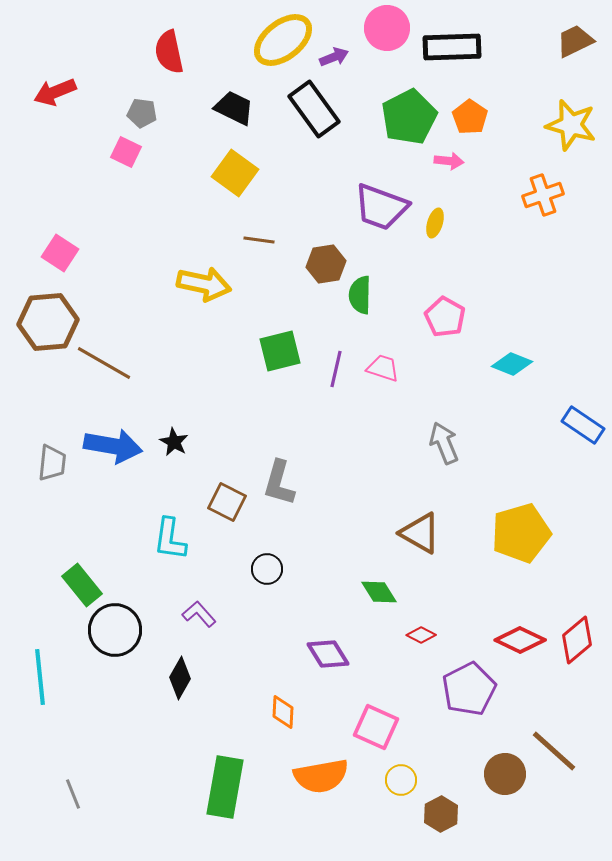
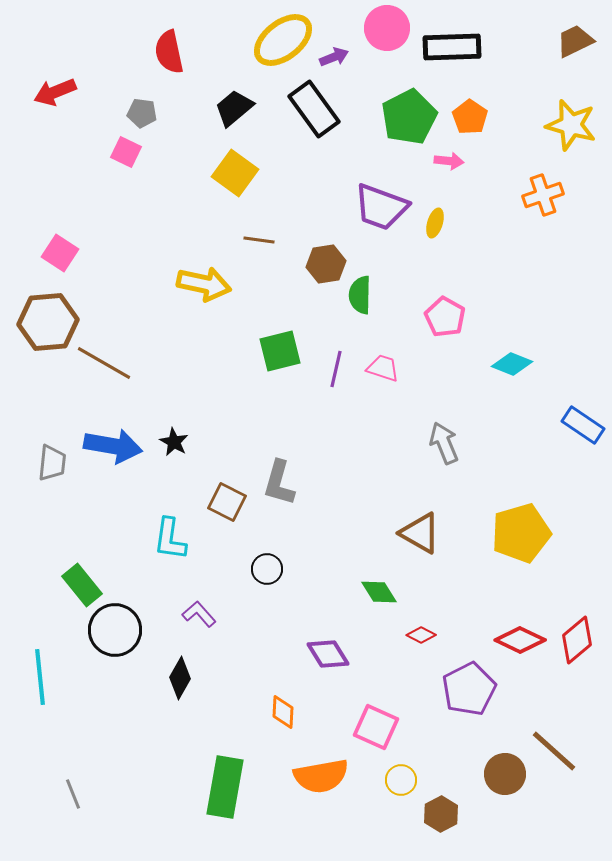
black trapezoid at (234, 108): rotated 66 degrees counterclockwise
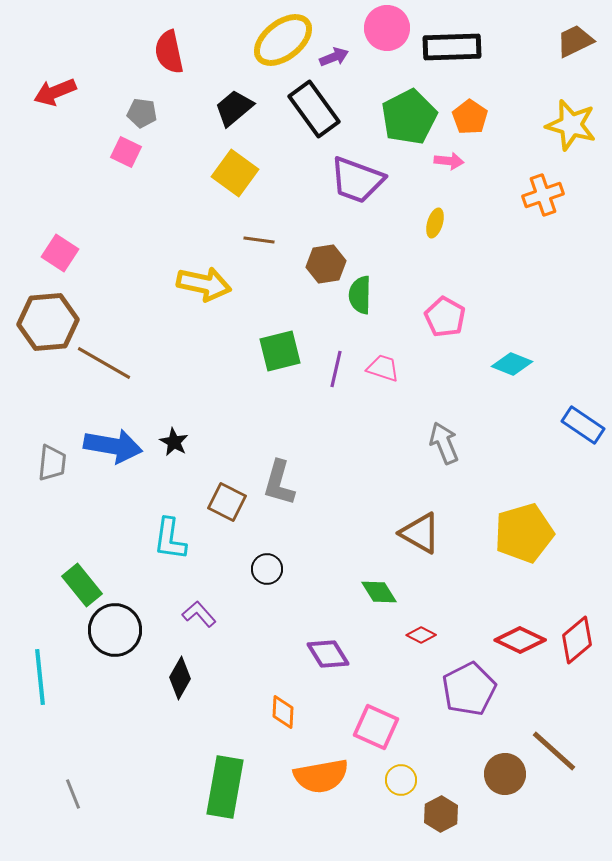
purple trapezoid at (381, 207): moved 24 px left, 27 px up
yellow pentagon at (521, 533): moved 3 px right
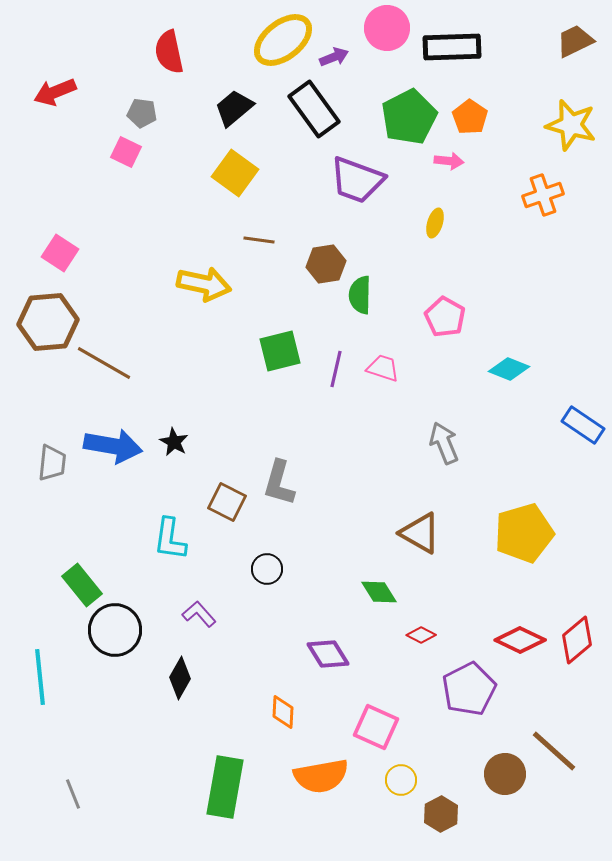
cyan diamond at (512, 364): moved 3 px left, 5 px down
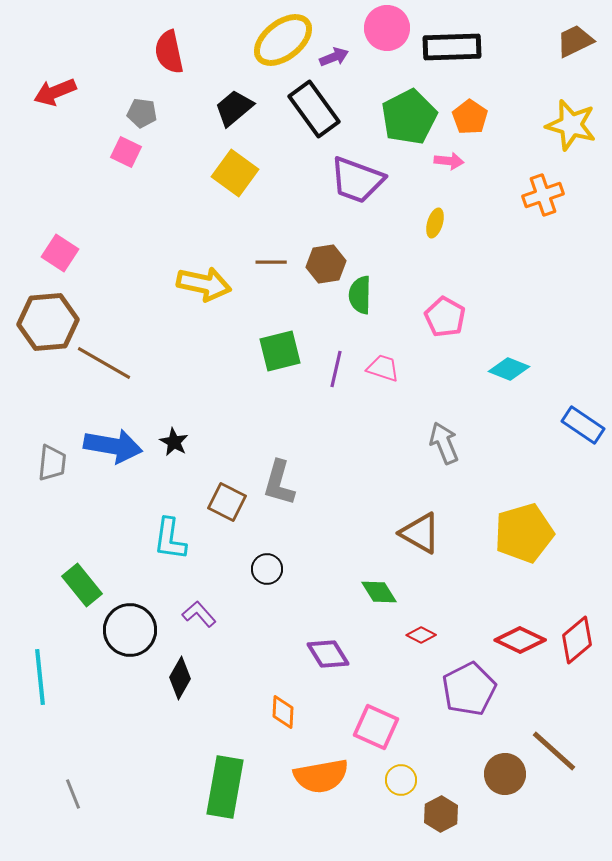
brown line at (259, 240): moved 12 px right, 22 px down; rotated 8 degrees counterclockwise
black circle at (115, 630): moved 15 px right
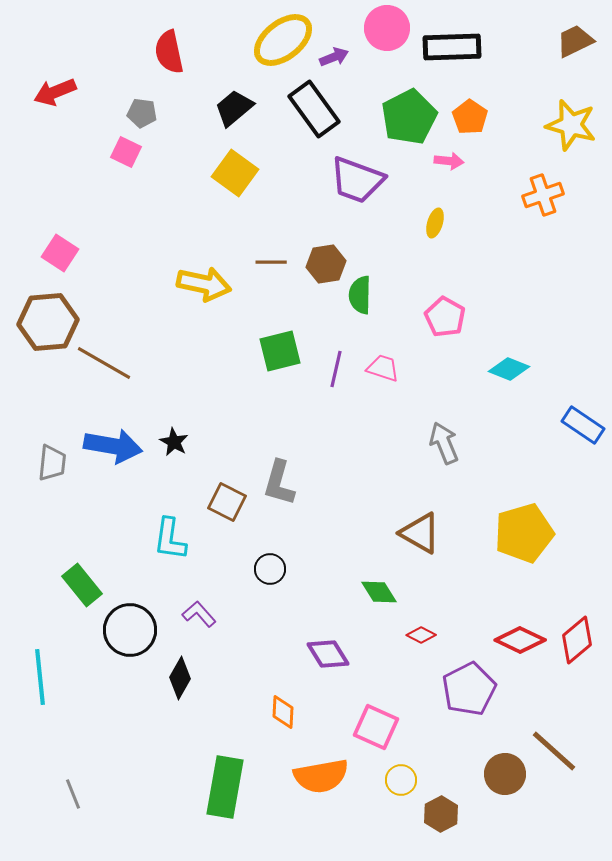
black circle at (267, 569): moved 3 px right
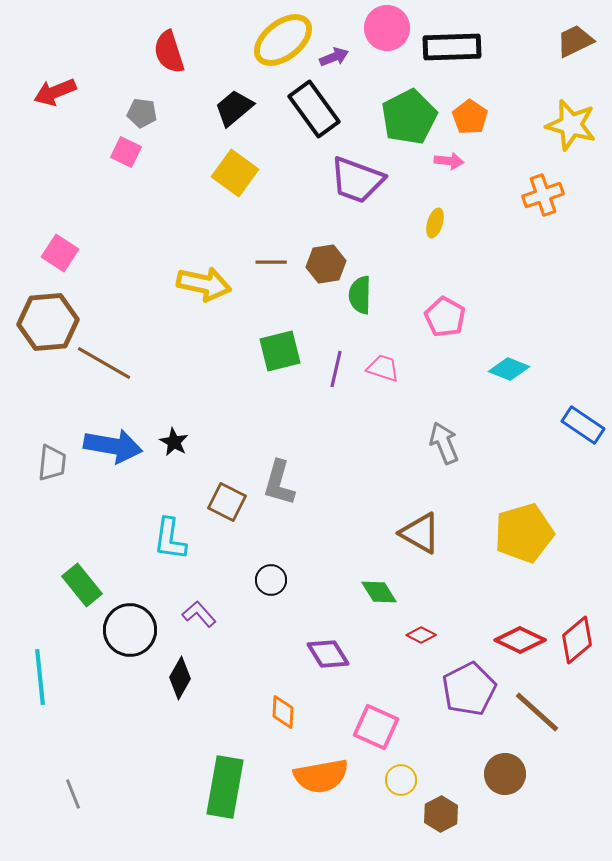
red semicircle at (169, 52): rotated 6 degrees counterclockwise
black circle at (270, 569): moved 1 px right, 11 px down
brown line at (554, 751): moved 17 px left, 39 px up
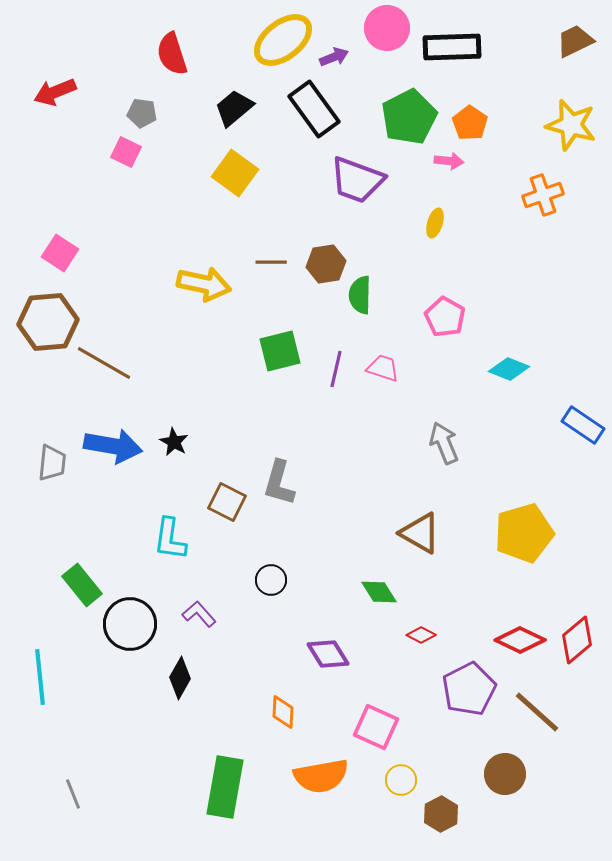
red semicircle at (169, 52): moved 3 px right, 2 px down
orange pentagon at (470, 117): moved 6 px down
black circle at (130, 630): moved 6 px up
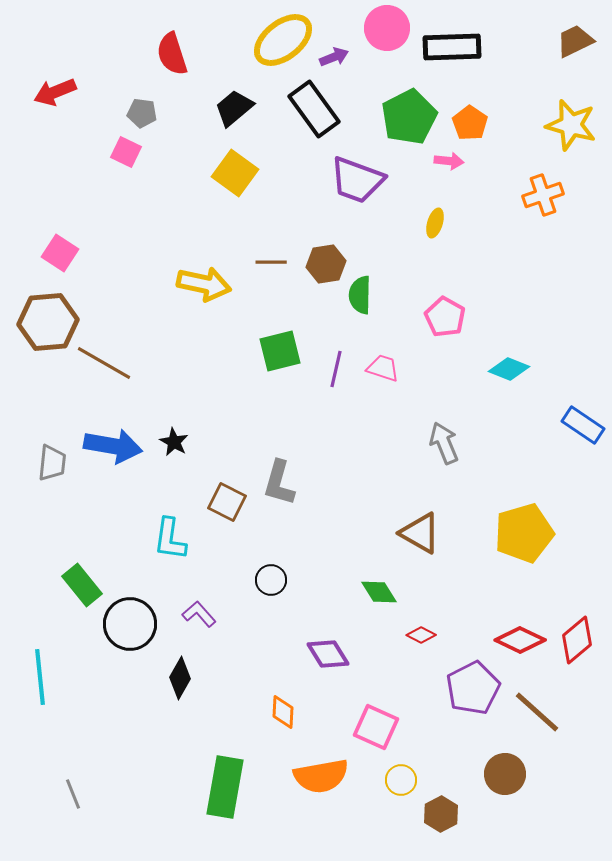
purple pentagon at (469, 689): moved 4 px right, 1 px up
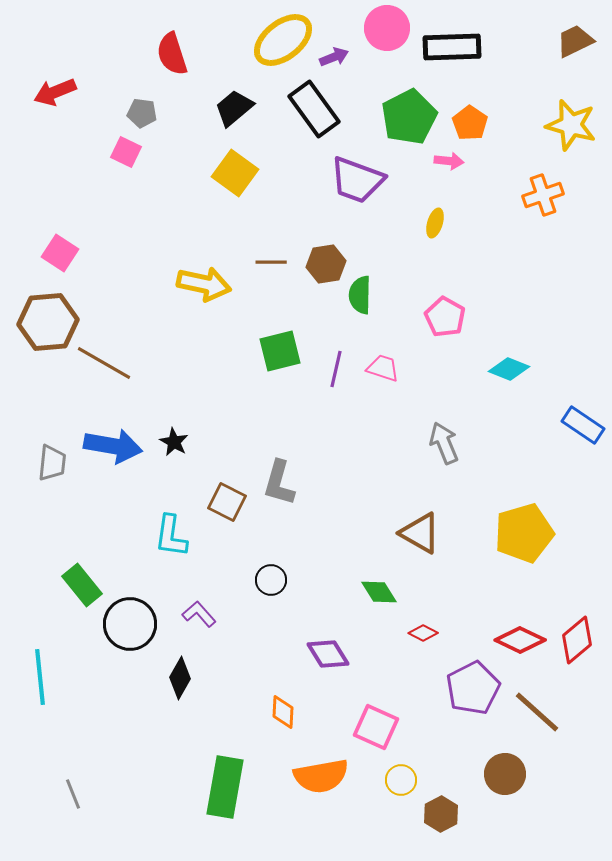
cyan L-shape at (170, 539): moved 1 px right, 3 px up
red diamond at (421, 635): moved 2 px right, 2 px up
